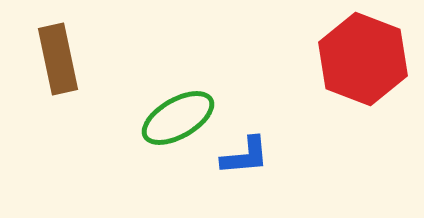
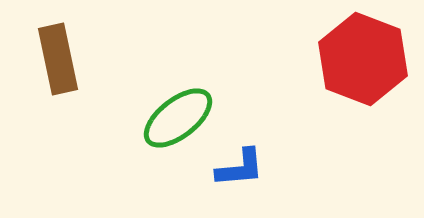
green ellipse: rotated 8 degrees counterclockwise
blue L-shape: moved 5 px left, 12 px down
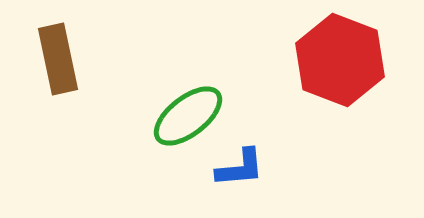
red hexagon: moved 23 px left, 1 px down
green ellipse: moved 10 px right, 2 px up
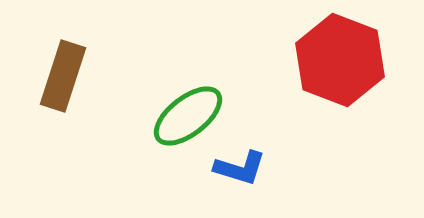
brown rectangle: moved 5 px right, 17 px down; rotated 30 degrees clockwise
blue L-shape: rotated 22 degrees clockwise
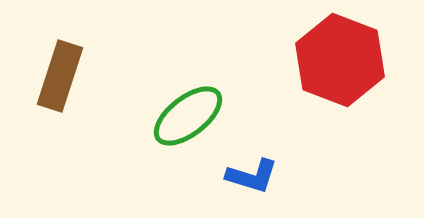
brown rectangle: moved 3 px left
blue L-shape: moved 12 px right, 8 px down
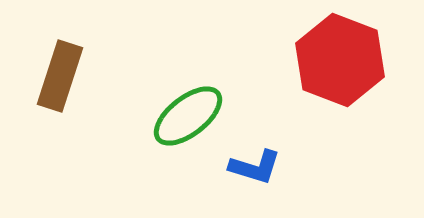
blue L-shape: moved 3 px right, 9 px up
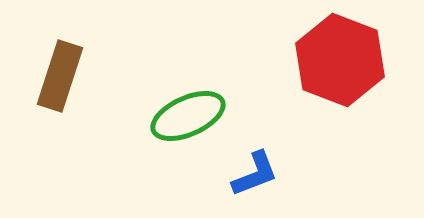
green ellipse: rotated 14 degrees clockwise
blue L-shape: moved 7 px down; rotated 38 degrees counterclockwise
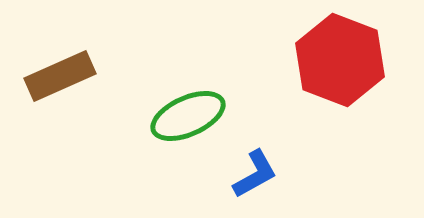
brown rectangle: rotated 48 degrees clockwise
blue L-shape: rotated 8 degrees counterclockwise
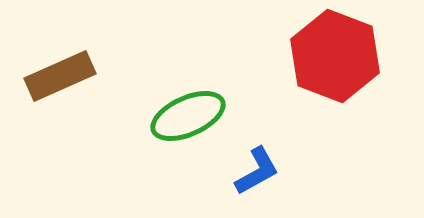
red hexagon: moved 5 px left, 4 px up
blue L-shape: moved 2 px right, 3 px up
